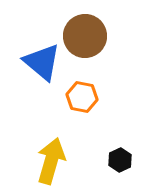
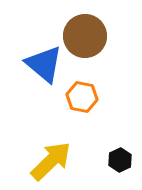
blue triangle: moved 2 px right, 2 px down
yellow arrow: rotated 30 degrees clockwise
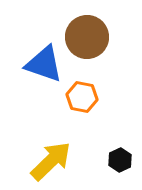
brown circle: moved 2 px right, 1 px down
blue triangle: rotated 21 degrees counterclockwise
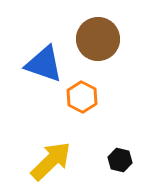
brown circle: moved 11 px right, 2 px down
orange hexagon: rotated 16 degrees clockwise
black hexagon: rotated 20 degrees counterclockwise
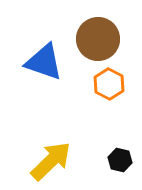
blue triangle: moved 2 px up
orange hexagon: moved 27 px right, 13 px up
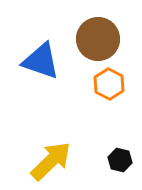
blue triangle: moved 3 px left, 1 px up
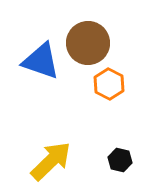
brown circle: moved 10 px left, 4 px down
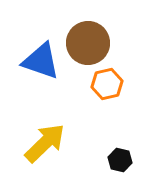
orange hexagon: moved 2 px left; rotated 20 degrees clockwise
yellow arrow: moved 6 px left, 18 px up
